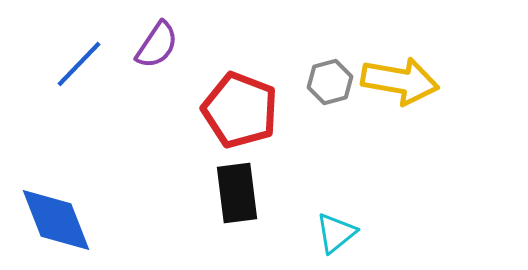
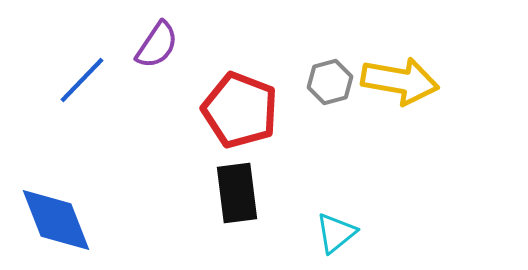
blue line: moved 3 px right, 16 px down
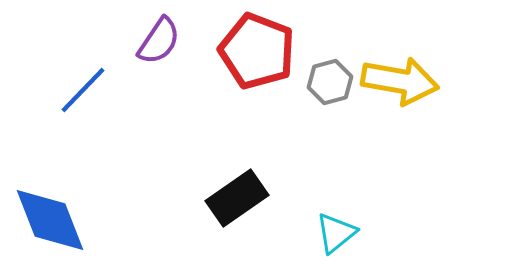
purple semicircle: moved 2 px right, 4 px up
blue line: moved 1 px right, 10 px down
red pentagon: moved 17 px right, 59 px up
black rectangle: moved 5 px down; rotated 62 degrees clockwise
blue diamond: moved 6 px left
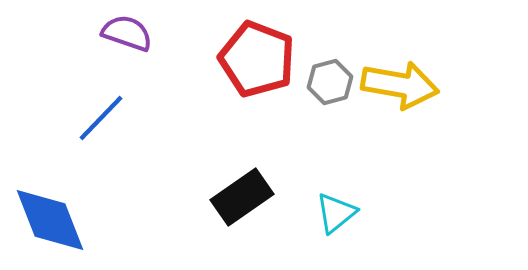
purple semicircle: moved 32 px left, 8 px up; rotated 105 degrees counterclockwise
red pentagon: moved 8 px down
yellow arrow: moved 4 px down
blue line: moved 18 px right, 28 px down
black rectangle: moved 5 px right, 1 px up
cyan triangle: moved 20 px up
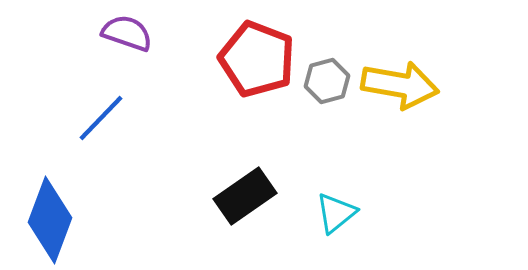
gray hexagon: moved 3 px left, 1 px up
black rectangle: moved 3 px right, 1 px up
blue diamond: rotated 42 degrees clockwise
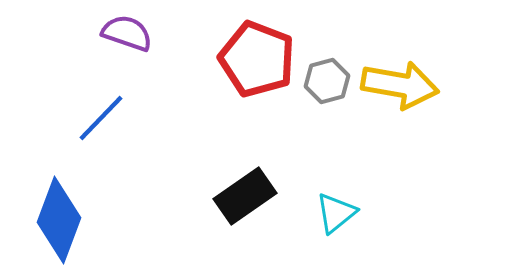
blue diamond: moved 9 px right
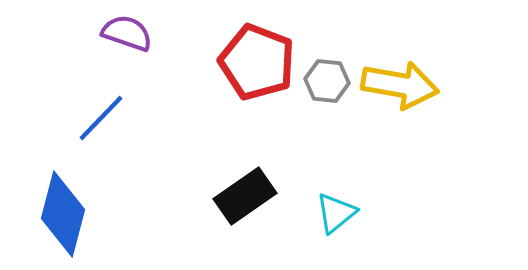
red pentagon: moved 3 px down
gray hexagon: rotated 21 degrees clockwise
blue diamond: moved 4 px right, 6 px up; rotated 6 degrees counterclockwise
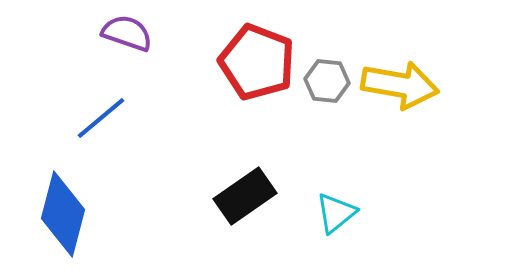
blue line: rotated 6 degrees clockwise
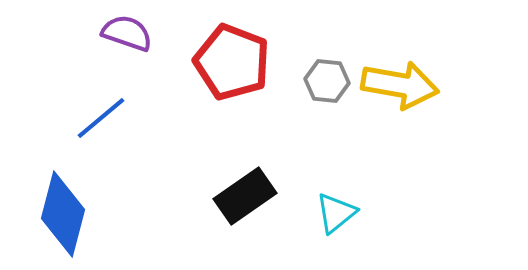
red pentagon: moved 25 px left
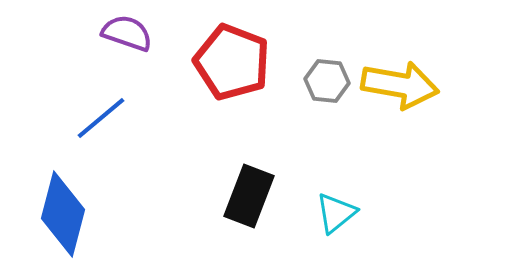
black rectangle: moved 4 px right; rotated 34 degrees counterclockwise
